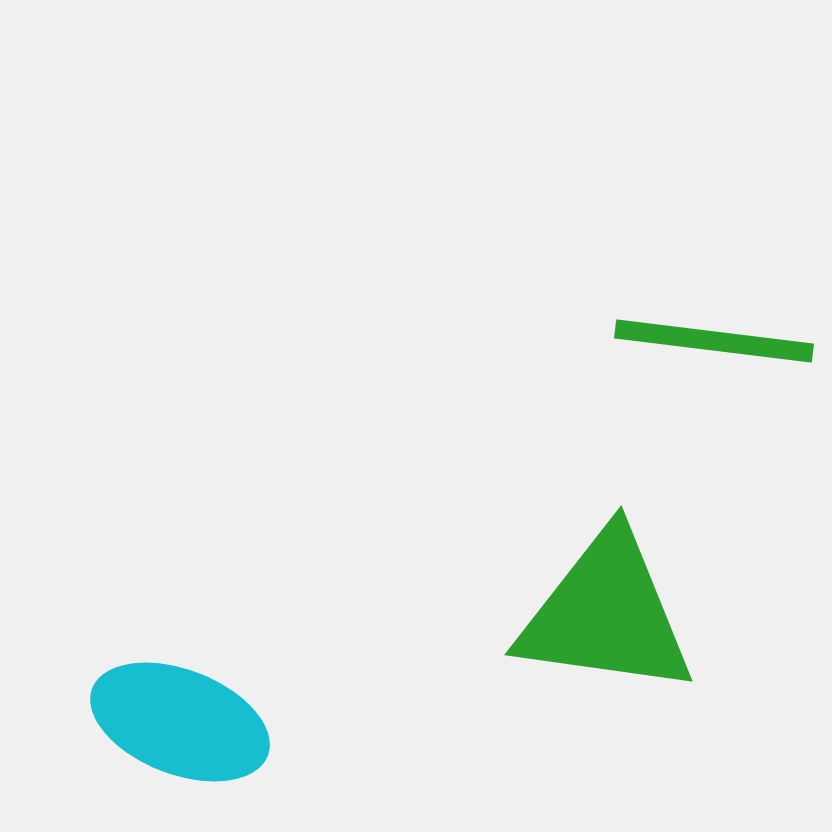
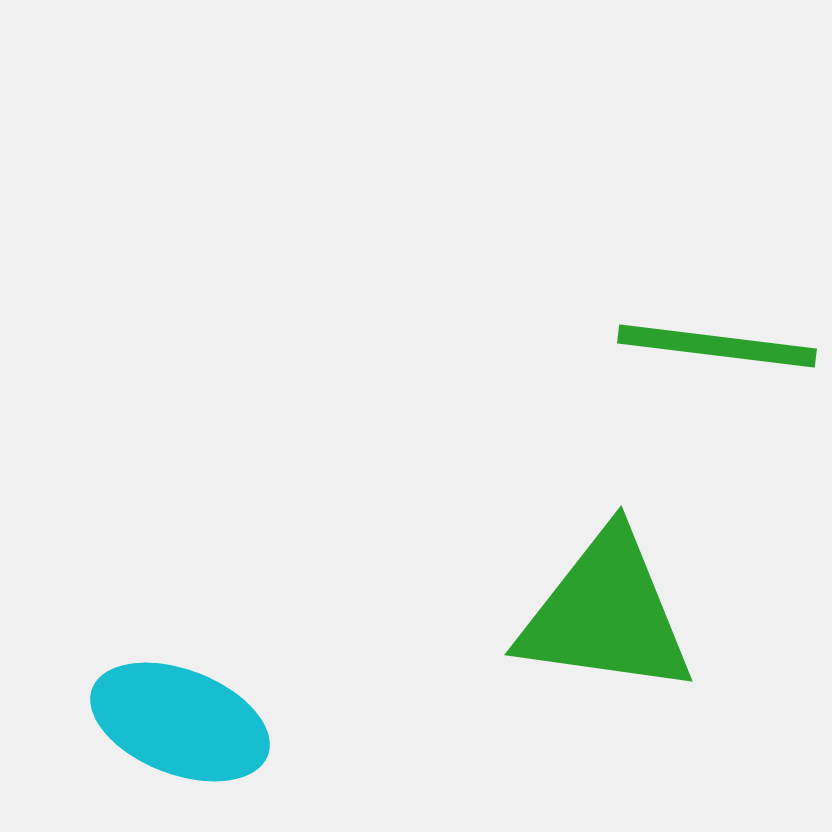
green line: moved 3 px right, 5 px down
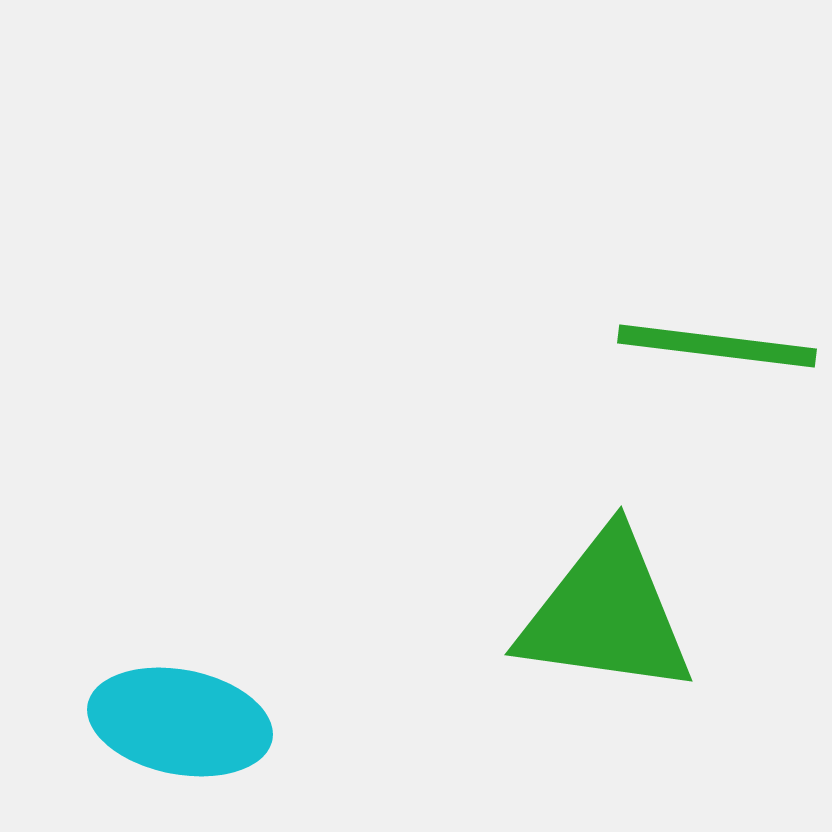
cyan ellipse: rotated 10 degrees counterclockwise
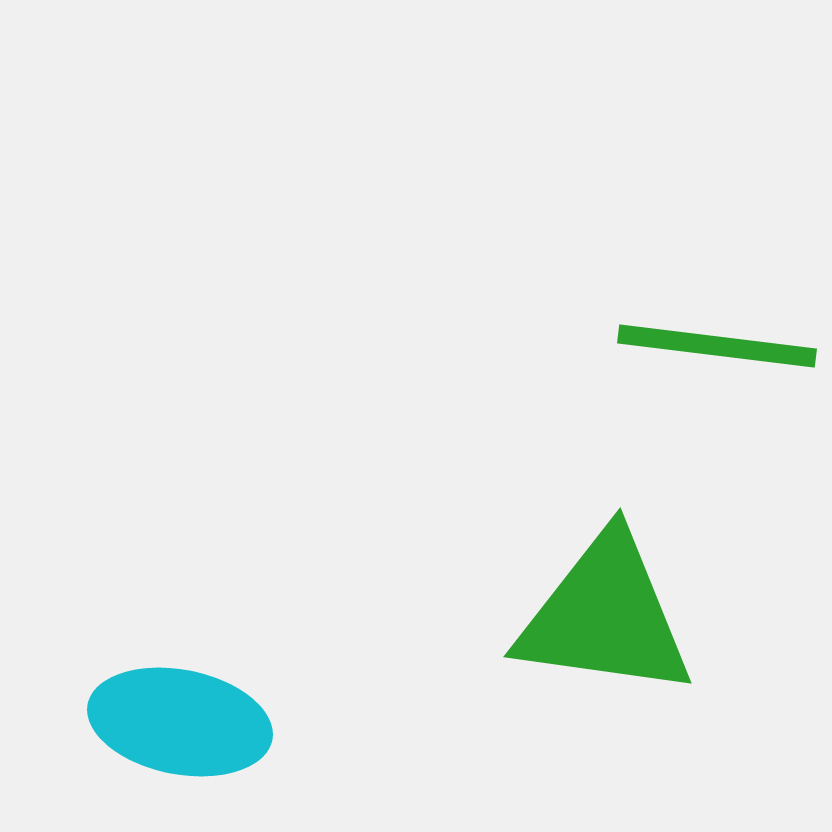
green triangle: moved 1 px left, 2 px down
